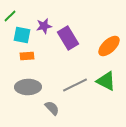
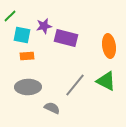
purple rectangle: moved 2 px left; rotated 45 degrees counterclockwise
orange ellipse: rotated 55 degrees counterclockwise
gray line: rotated 25 degrees counterclockwise
gray semicircle: rotated 21 degrees counterclockwise
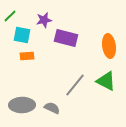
purple star: moved 6 px up
gray ellipse: moved 6 px left, 18 px down
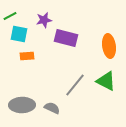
green line: rotated 16 degrees clockwise
cyan square: moved 3 px left, 1 px up
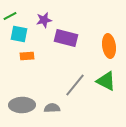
gray semicircle: rotated 28 degrees counterclockwise
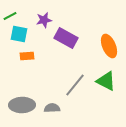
purple rectangle: rotated 15 degrees clockwise
orange ellipse: rotated 15 degrees counterclockwise
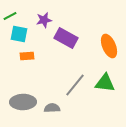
green triangle: moved 1 px left, 2 px down; rotated 20 degrees counterclockwise
gray ellipse: moved 1 px right, 3 px up
